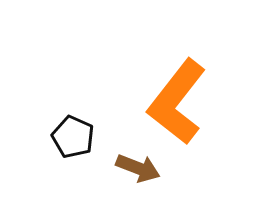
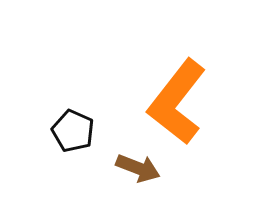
black pentagon: moved 6 px up
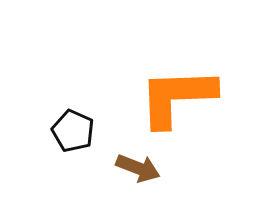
orange L-shape: moved 5 px up; rotated 50 degrees clockwise
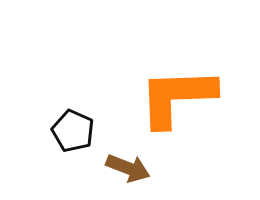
brown arrow: moved 10 px left
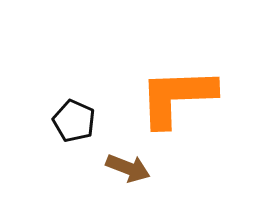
black pentagon: moved 1 px right, 10 px up
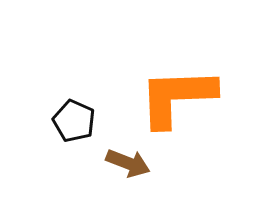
brown arrow: moved 5 px up
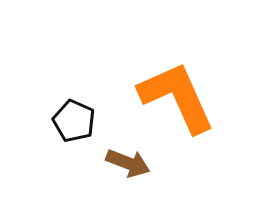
orange L-shape: rotated 68 degrees clockwise
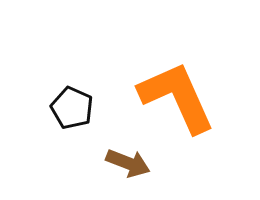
black pentagon: moved 2 px left, 13 px up
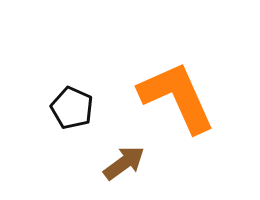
brown arrow: moved 4 px left; rotated 57 degrees counterclockwise
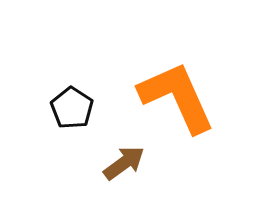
black pentagon: rotated 9 degrees clockwise
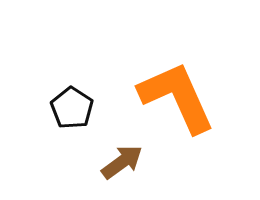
brown arrow: moved 2 px left, 1 px up
